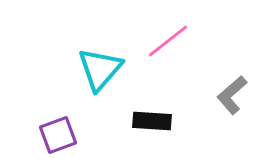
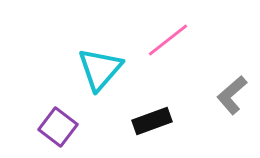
pink line: moved 1 px up
black rectangle: rotated 24 degrees counterclockwise
purple square: moved 8 px up; rotated 33 degrees counterclockwise
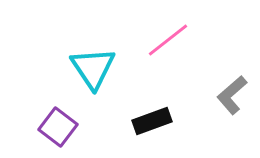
cyan triangle: moved 7 px left, 1 px up; rotated 15 degrees counterclockwise
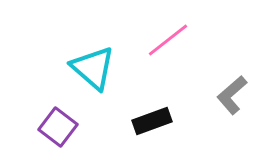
cyan triangle: rotated 15 degrees counterclockwise
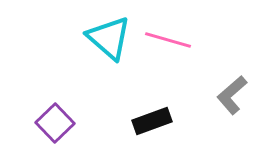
pink line: rotated 54 degrees clockwise
cyan triangle: moved 16 px right, 30 px up
purple square: moved 3 px left, 4 px up; rotated 9 degrees clockwise
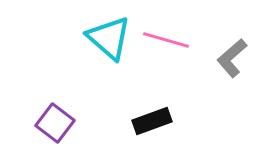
pink line: moved 2 px left
gray L-shape: moved 37 px up
purple square: rotated 9 degrees counterclockwise
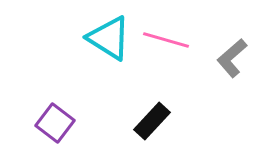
cyan triangle: rotated 9 degrees counterclockwise
black rectangle: rotated 27 degrees counterclockwise
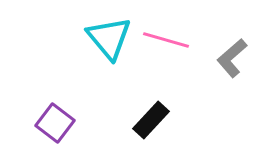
cyan triangle: rotated 18 degrees clockwise
black rectangle: moved 1 px left, 1 px up
